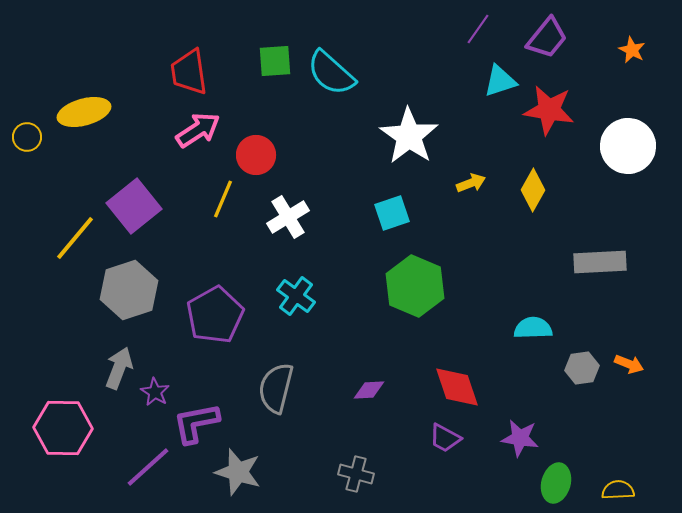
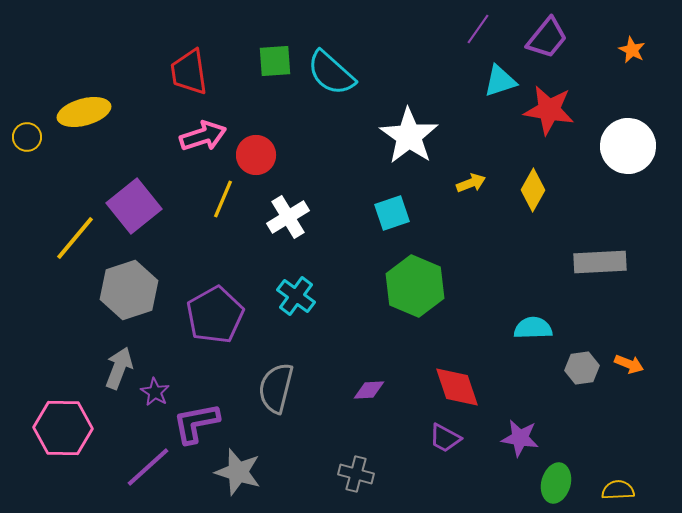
pink arrow at (198, 130): moved 5 px right, 6 px down; rotated 15 degrees clockwise
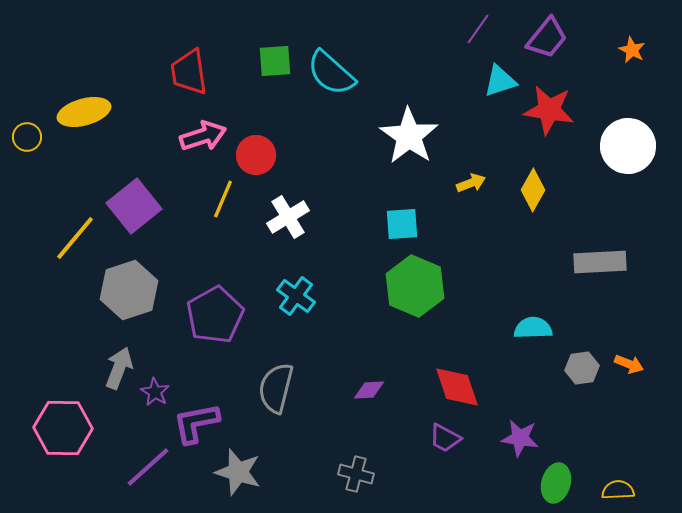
cyan square at (392, 213): moved 10 px right, 11 px down; rotated 15 degrees clockwise
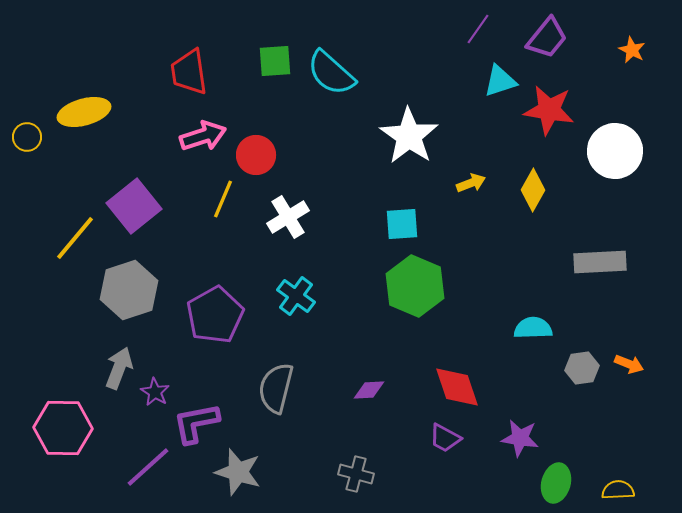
white circle at (628, 146): moved 13 px left, 5 px down
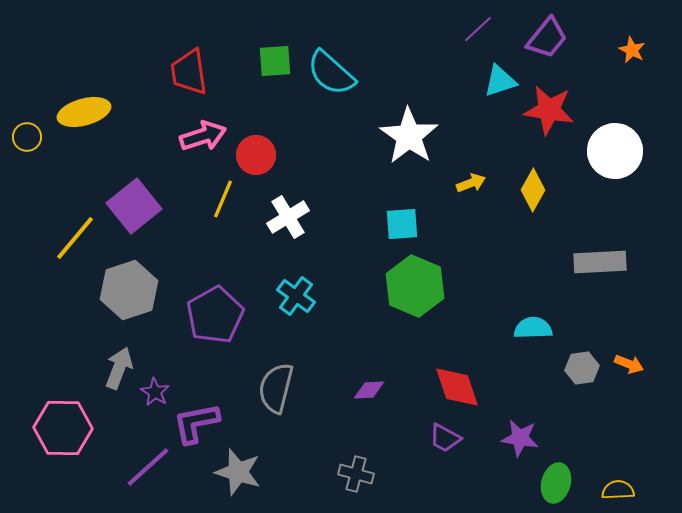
purple line at (478, 29): rotated 12 degrees clockwise
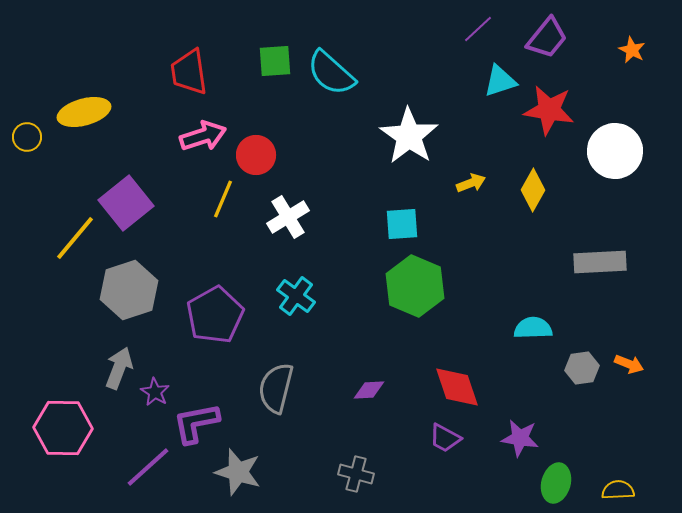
purple square at (134, 206): moved 8 px left, 3 px up
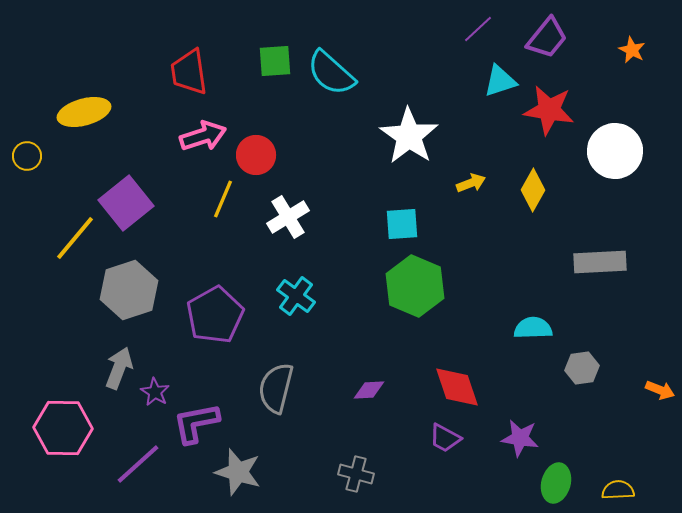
yellow circle at (27, 137): moved 19 px down
orange arrow at (629, 364): moved 31 px right, 26 px down
purple line at (148, 467): moved 10 px left, 3 px up
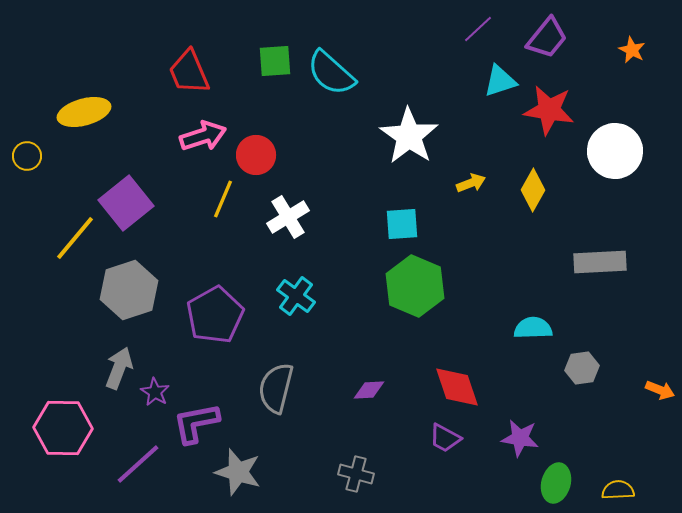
red trapezoid at (189, 72): rotated 15 degrees counterclockwise
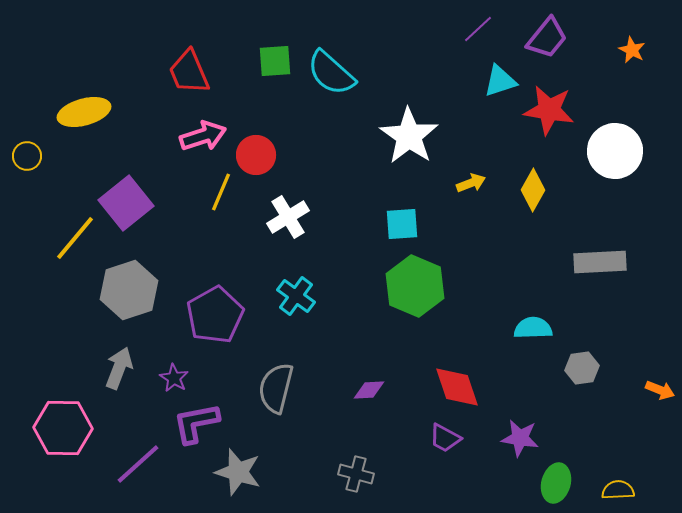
yellow line at (223, 199): moved 2 px left, 7 px up
purple star at (155, 392): moved 19 px right, 14 px up
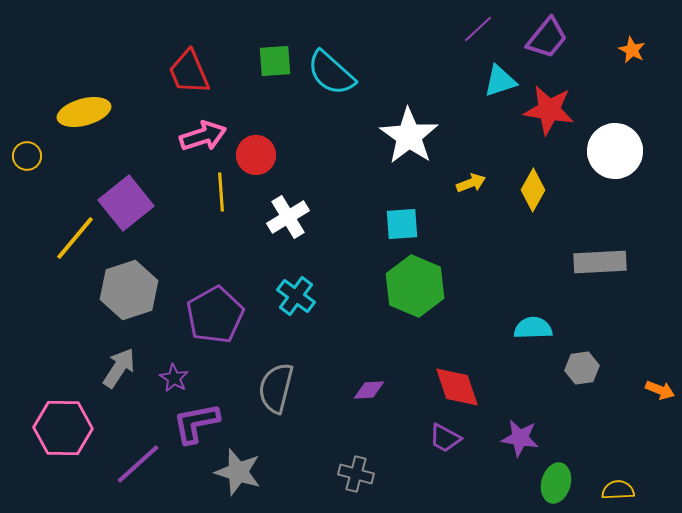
yellow line at (221, 192): rotated 27 degrees counterclockwise
gray arrow at (119, 368): rotated 12 degrees clockwise
